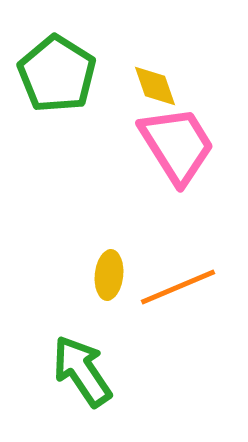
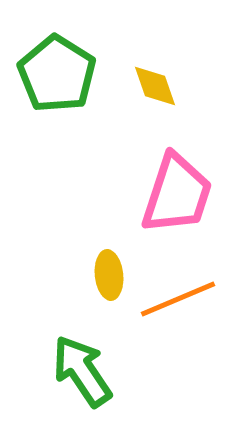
pink trapezoid: moved 49 px down; rotated 50 degrees clockwise
yellow ellipse: rotated 12 degrees counterclockwise
orange line: moved 12 px down
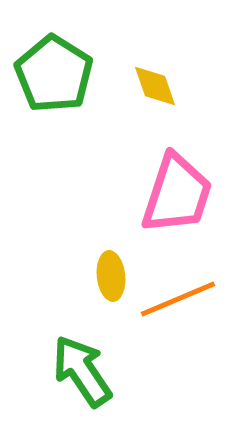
green pentagon: moved 3 px left
yellow ellipse: moved 2 px right, 1 px down
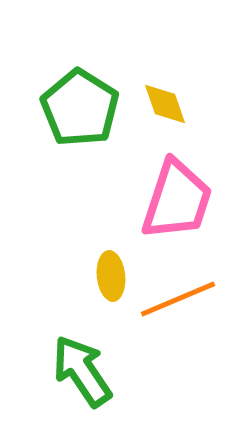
green pentagon: moved 26 px right, 34 px down
yellow diamond: moved 10 px right, 18 px down
pink trapezoid: moved 6 px down
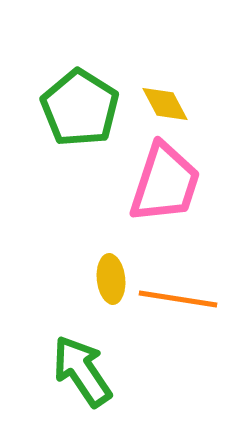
yellow diamond: rotated 9 degrees counterclockwise
pink trapezoid: moved 12 px left, 17 px up
yellow ellipse: moved 3 px down
orange line: rotated 32 degrees clockwise
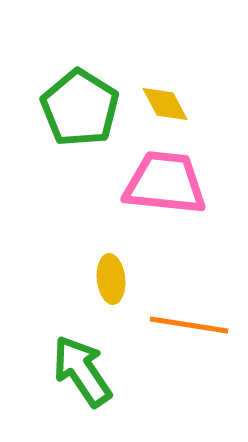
pink trapezoid: rotated 102 degrees counterclockwise
orange line: moved 11 px right, 26 px down
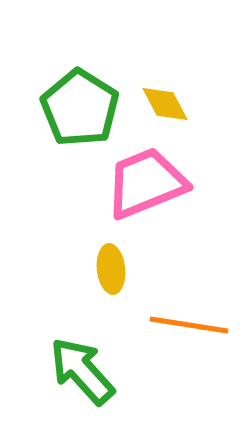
pink trapezoid: moved 19 px left; rotated 28 degrees counterclockwise
yellow ellipse: moved 10 px up
green arrow: rotated 8 degrees counterclockwise
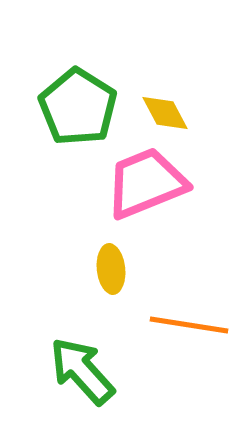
yellow diamond: moved 9 px down
green pentagon: moved 2 px left, 1 px up
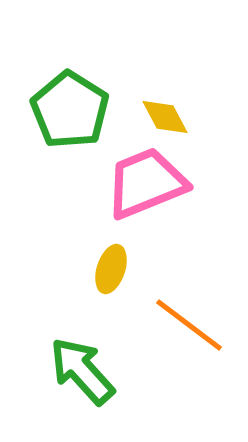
green pentagon: moved 8 px left, 3 px down
yellow diamond: moved 4 px down
yellow ellipse: rotated 24 degrees clockwise
orange line: rotated 28 degrees clockwise
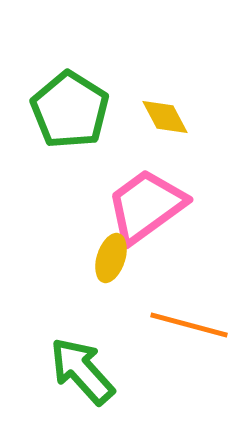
pink trapezoid: moved 23 px down; rotated 14 degrees counterclockwise
yellow ellipse: moved 11 px up
orange line: rotated 22 degrees counterclockwise
